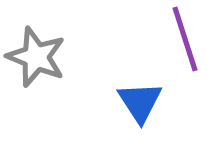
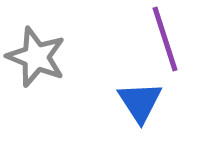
purple line: moved 20 px left
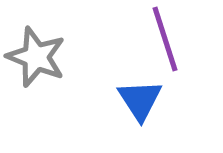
blue triangle: moved 2 px up
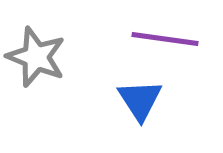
purple line: rotated 64 degrees counterclockwise
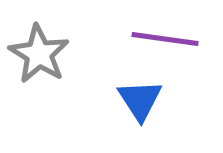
gray star: moved 3 px right, 3 px up; rotated 10 degrees clockwise
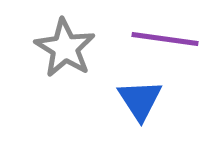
gray star: moved 26 px right, 6 px up
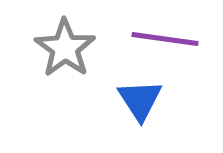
gray star: rotated 4 degrees clockwise
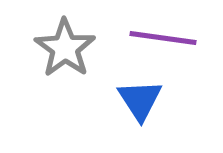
purple line: moved 2 px left, 1 px up
